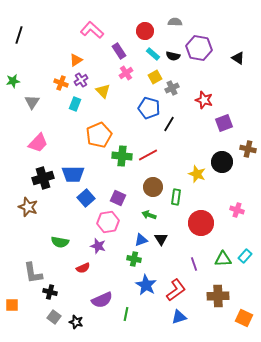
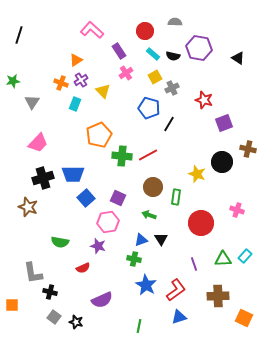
green line at (126, 314): moved 13 px right, 12 px down
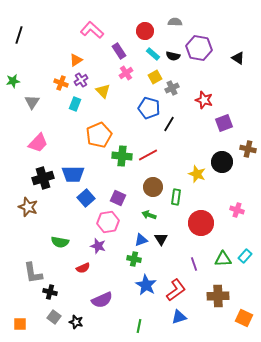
orange square at (12, 305): moved 8 px right, 19 px down
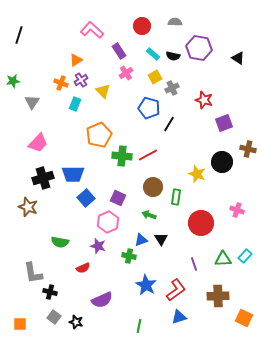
red circle at (145, 31): moved 3 px left, 5 px up
pink hexagon at (108, 222): rotated 15 degrees counterclockwise
green cross at (134, 259): moved 5 px left, 3 px up
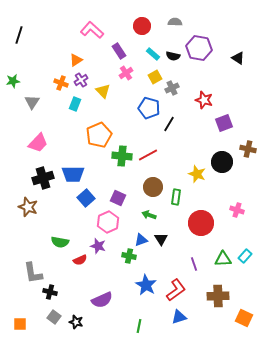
red semicircle at (83, 268): moved 3 px left, 8 px up
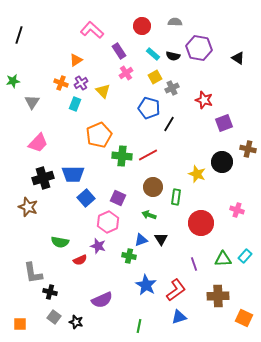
purple cross at (81, 80): moved 3 px down
